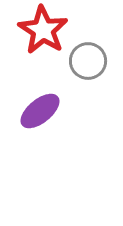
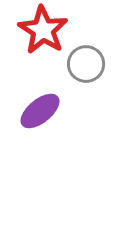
gray circle: moved 2 px left, 3 px down
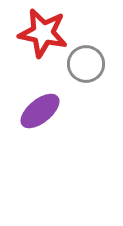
red star: moved 3 px down; rotated 21 degrees counterclockwise
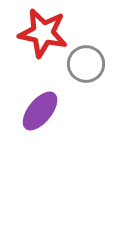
purple ellipse: rotated 12 degrees counterclockwise
